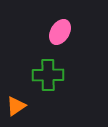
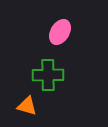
orange triangle: moved 11 px right; rotated 50 degrees clockwise
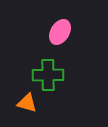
orange triangle: moved 3 px up
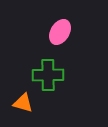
orange triangle: moved 4 px left
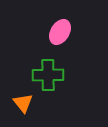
orange triangle: rotated 35 degrees clockwise
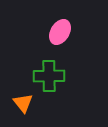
green cross: moved 1 px right, 1 px down
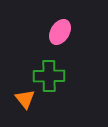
orange triangle: moved 2 px right, 4 px up
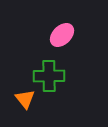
pink ellipse: moved 2 px right, 3 px down; rotated 15 degrees clockwise
